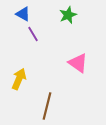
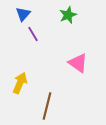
blue triangle: rotated 42 degrees clockwise
yellow arrow: moved 1 px right, 4 px down
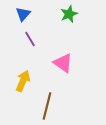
green star: moved 1 px right, 1 px up
purple line: moved 3 px left, 5 px down
pink triangle: moved 15 px left
yellow arrow: moved 3 px right, 2 px up
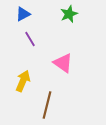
blue triangle: rotated 21 degrees clockwise
brown line: moved 1 px up
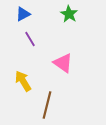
green star: rotated 18 degrees counterclockwise
yellow arrow: rotated 55 degrees counterclockwise
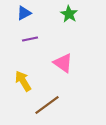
blue triangle: moved 1 px right, 1 px up
purple line: rotated 70 degrees counterclockwise
brown line: rotated 40 degrees clockwise
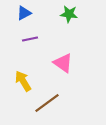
green star: rotated 24 degrees counterclockwise
brown line: moved 2 px up
